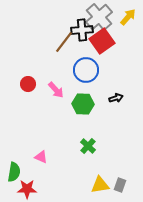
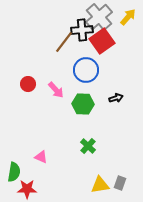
gray rectangle: moved 2 px up
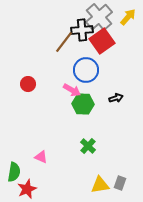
pink arrow: moved 16 px right; rotated 18 degrees counterclockwise
red star: rotated 24 degrees counterclockwise
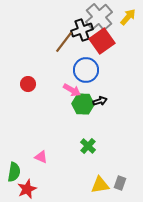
black cross: rotated 15 degrees counterclockwise
black arrow: moved 16 px left, 3 px down
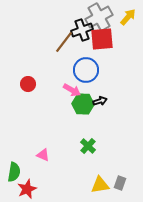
gray cross: rotated 12 degrees clockwise
red square: moved 2 px up; rotated 30 degrees clockwise
pink triangle: moved 2 px right, 2 px up
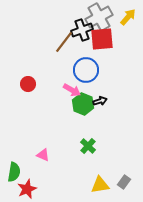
green hexagon: rotated 20 degrees clockwise
gray rectangle: moved 4 px right, 1 px up; rotated 16 degrees clockwise
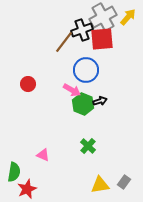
gray cross: moved 4 px right
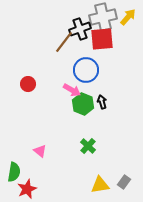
gray cross: rotated 16 degrees clockwise
black cross: moved 2 px left, 1 px up
black arrow: moved 2 px right, 1 px down; rotated 88 degrees counterclockwise
pink triangle: moved 3 px left, 4 px up; rotated 16 degrees clockwise
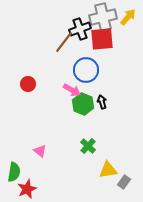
yellow triangle: moved 8 px right, 15 px up
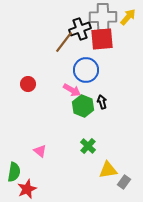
gray cross: rotated 12 degrees clockwise
green hexagon: moved 2 px down
